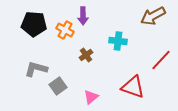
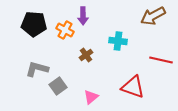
red line: rotated 60 degrees clockwise
gray L-shape: moved 1 px right
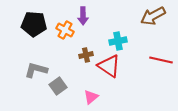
cyan cross: rotated 18 degrees counterclockwise
brown cross: rotated 24 degrees clockwise
gray L-shape: moved 1 px left, 1 px down
red triangle: moved 24 px left, 21 px up; rotated 15 degrees clockwise
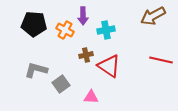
cyan cross: moved 12 px left, 11 px up
gray square: moved 3 px right, 2 px up
pink triangle: rotated 42 degrees clockwise
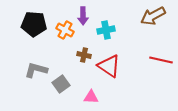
brown cross: moved 2 px left; rotated 24 degrees clockwise
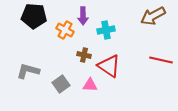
black pentagon: moved 8 px up
gray L-shape: moved 8 px left, 1 px down
pink triangle: moved 1 px left, 12 px up
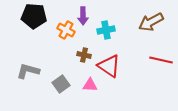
brown arrow: moved 2 px left, 6 px down
orange cross: moved 1 px right
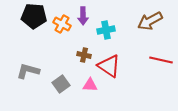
brown arrow: moved 1 px left, 1 px up
orange cross: moved 4 px left, 6 px up
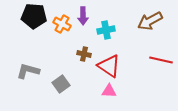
brown cross: moved 1 px up
pink triangle: moved 19 px right, 6 px down
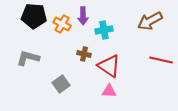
cyan cross: moved 2 px left
gray L-shape: moved 13 px up
